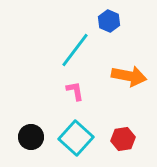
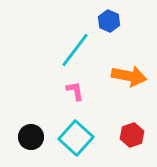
red hexagon: moved 9 px right, 4 px up; rotated 10 degrees counterclockwise
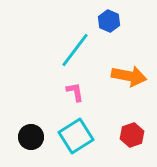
pink L-shape: moved 1 px down
cyan square: moved 2 px up; rotated 16 degrees clockwise
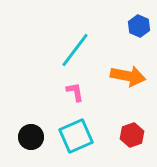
blue hexagon: moved 30 px right, 5 px down
orange arrow: moved 1 px left
cyan square: rotated 8 degrees clockwise
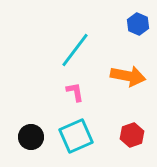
blue hexagon: moved 1 px left, 2 px up
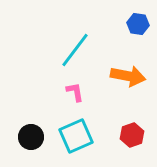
blue hexagon: rotated 15 degrees counterclockwise
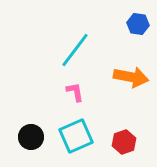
orange arrow: moved 3 px right, 1 px down
red hexagon: moved 8 px left, 7 px down
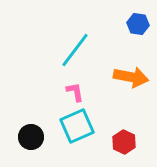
cyan square: moved 1 px right, 10 px up
red hexagon: rotated 15 degrees counterclockwise
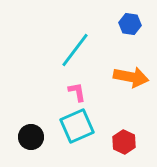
blue hexagon: moved 8 px left
pink L-shape: moved 2 px right
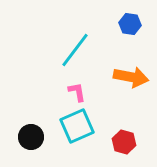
red hexagon: rotated 10 degrees counterclockwise
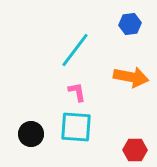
blue hexagon: rotated 15 degrees counterclockwise
cyan square: moved 1 px left, 1 px down; rotated 28 degrees clockwise
black circle: moved 3 px up
red hexagon: moved 11 px right, 8 px down; rotated 15 degrees counterclockwise
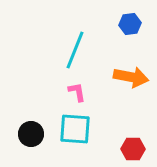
cyan line: rotated 15 degrees counterclockwise
cyan square: moved 1 px left, 2 px down
red hexagon: moved 2 px left, 1 px up
